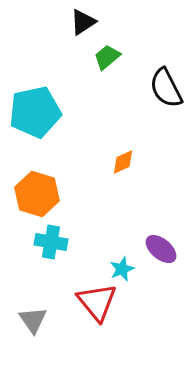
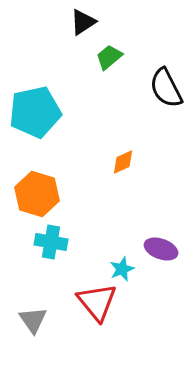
green trapezoid: moved 2 px right
purple ellipse: rotated 20 degrees counterclockwise
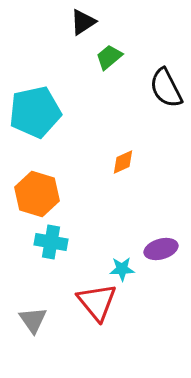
purple ellipse: rotated 36 degrees counterclockwise
cyan star: rotated 20 degrees clockwise
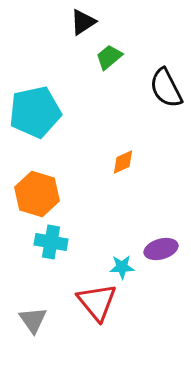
cyan star: moved 2 px up
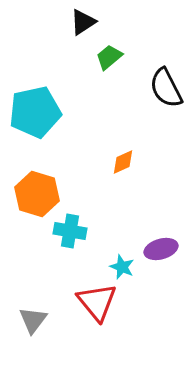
cyan cross: moved 19 px right, 11 px up
cyan star: rotated 25 degrees clockwise
gray triangle: rotated 12 degrees clockwise
